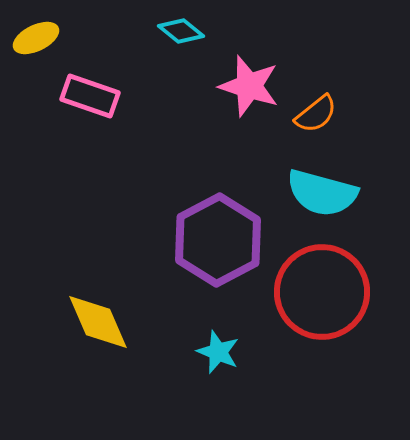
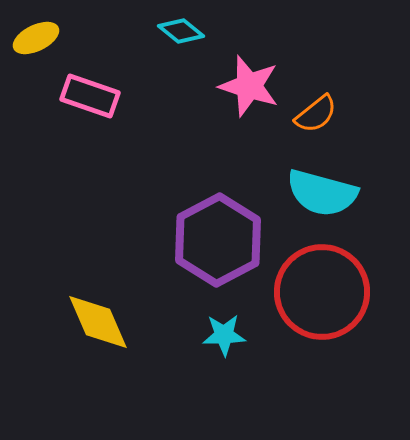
cyan star: moved 6 px right, 17 px up; rotated 24 degrees counterclockwise
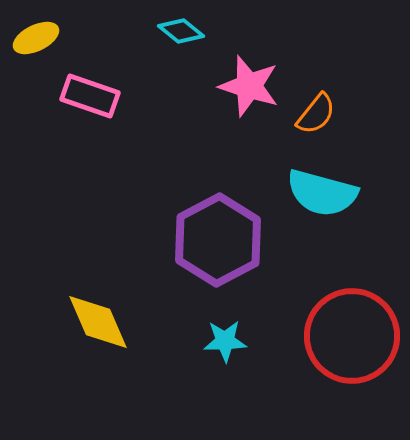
orange semicircle: rotated 12 degrees counterclockwise
red circle: moved 30 px right, 44 px down
cyan star: moved 1 px right, 6 px down
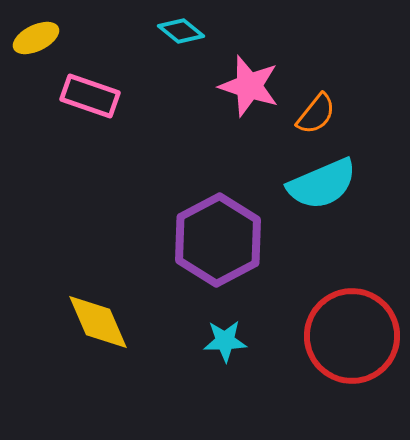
cyan semicircle: moved 9 px up; rotated 38 degrees counterclockwise
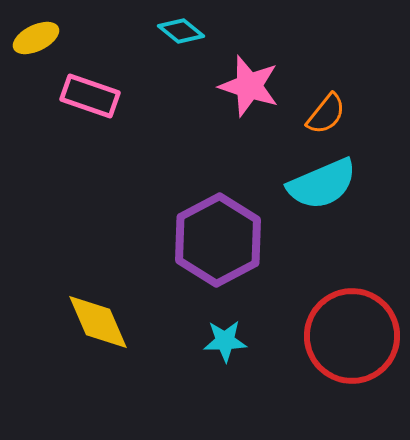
orange semicircle: moved 10 px right
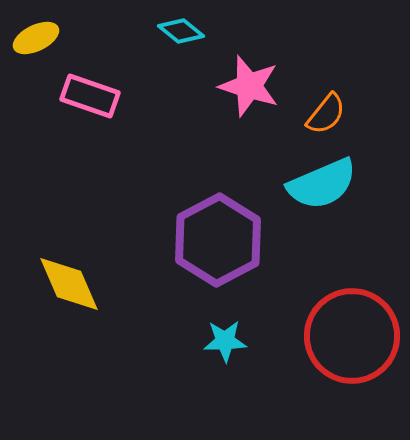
yellow diamond: moved 29 px left, 38 px up
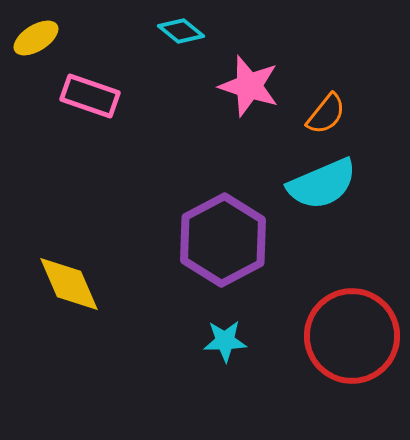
yellow ellipse: rotated 6 degrees counterclockwise
purple hexagon: moved 5 px right
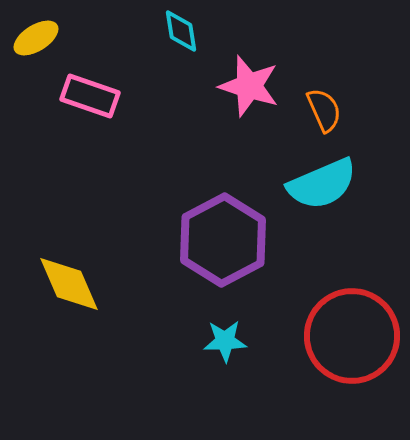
cyan diamond: rotated 42 degrees clockwise
orange semicircle: moved 2 px left, 4 px up; rotated 63 degrees counterclockwise
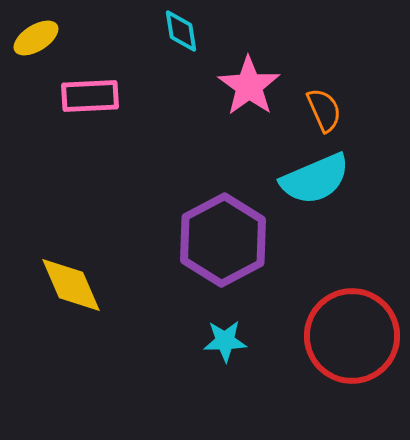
pink star: rotated 18 degrees clockwise
pink rectangle: rotated 22 degrees counterclockwise
cyan semicircle: moved 7 px left, 5 px up
yellow diamond: moved 2 px right, 1 px down
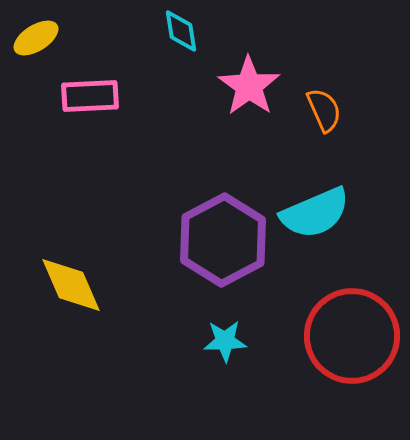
cyan semicircle: moved 34 px down
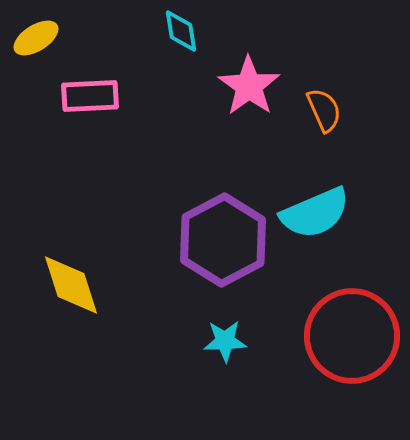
yellow diamond: rotated 6 degrees clockwise
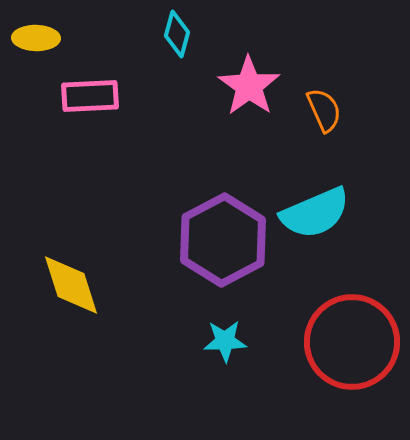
cyan diamond: moved 4 px left, 3 px down; rotated 24 degrees clockwise
yellow ellipse: rotated 33 degrees clockwise
red circle: moved 6 px down
